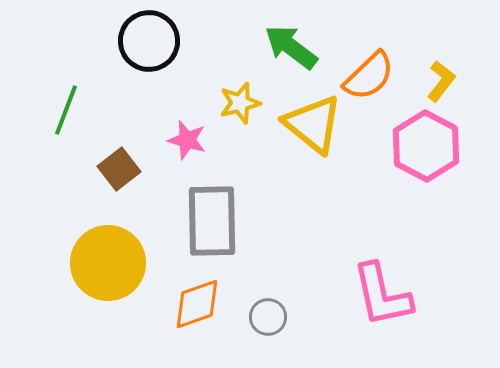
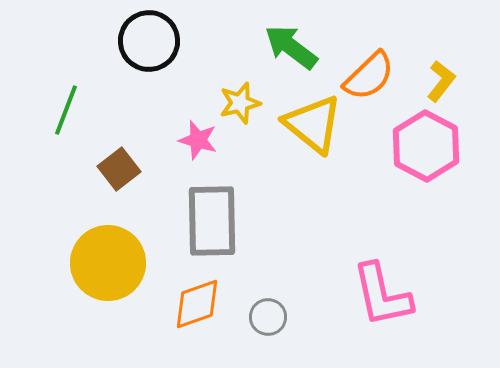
pink star: moved 11 px right
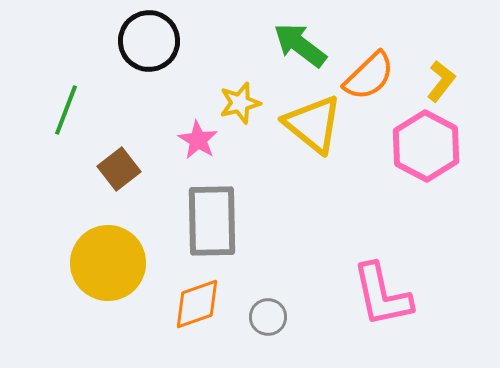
green arrow: moved 9 px right, 2 px up
pink star: rotated 15 degrees clockwise
